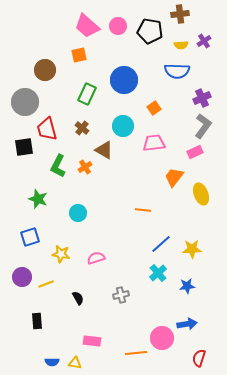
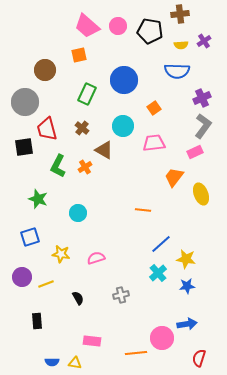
yellow star at (192, 249): moved 6 px left, 10 px down; rotated 12 degrees clockwise
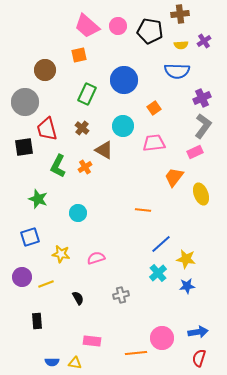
blue arrow at (187, 324): moved 11 px right, 8 px down
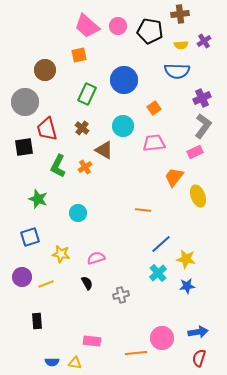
yellow ellipse at (201, 194): moved 3 px left, 2 px down
black semicircle at (78, 298): moved 9 px right, 15 px up
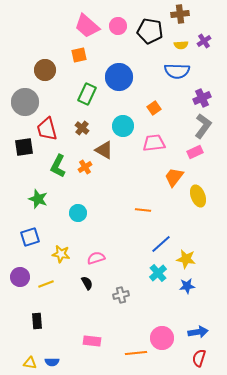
blue circle at (124, 80): moved 5 px left, 3 px up
purple circle at (22, 277): moved 2 px left
yellow triangle at (75, 363): moved 45 px left
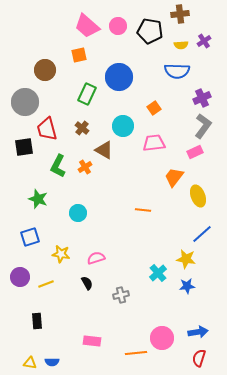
blue line at (161, 244): moved 41 px right, 10 px up
